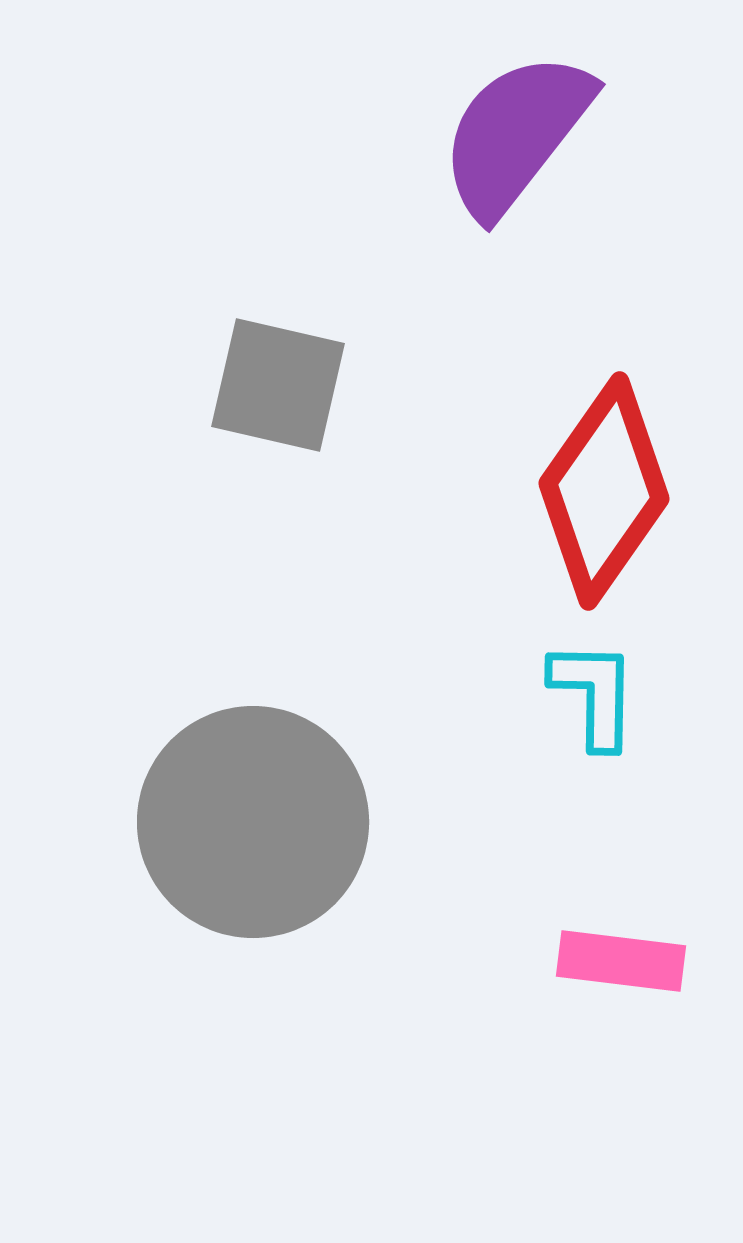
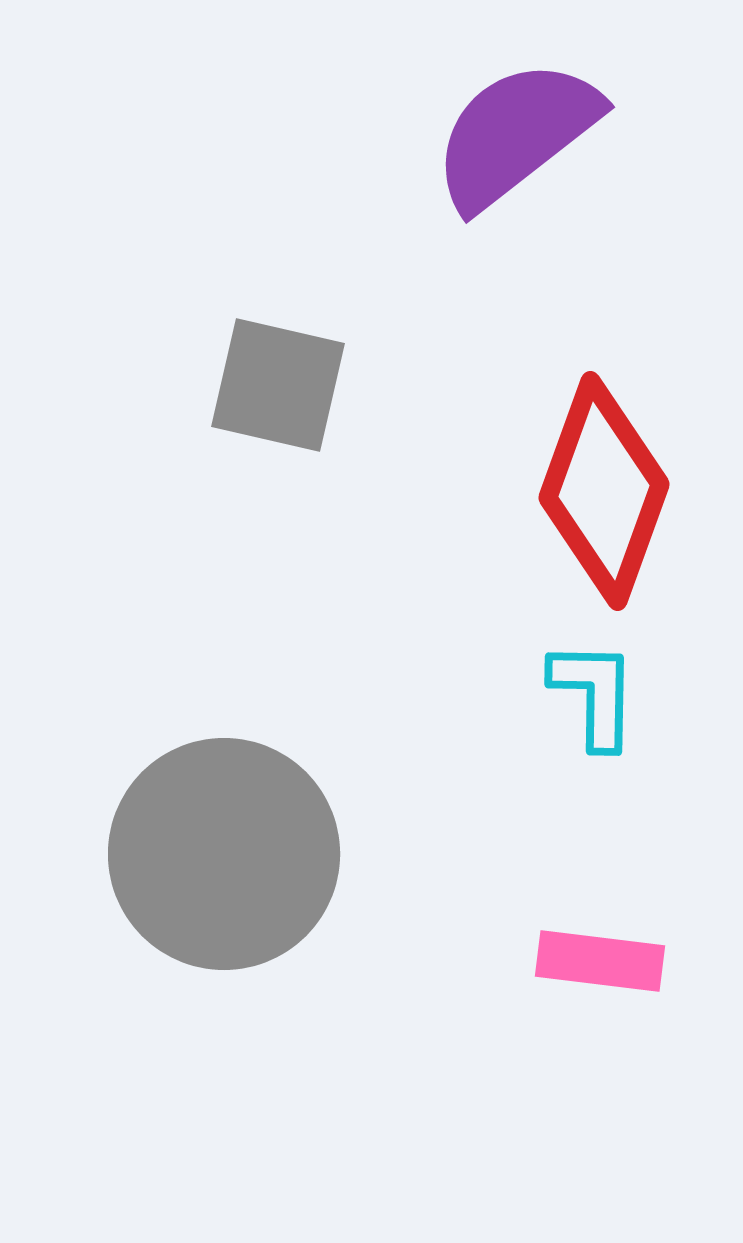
purple semicircle: rotated 14 degrees clockwise
red diamond: rotated 15 degrees counterclockwise
gray circle: moved 29 px left, 32 px down
pink rectangle: moved 21 px left
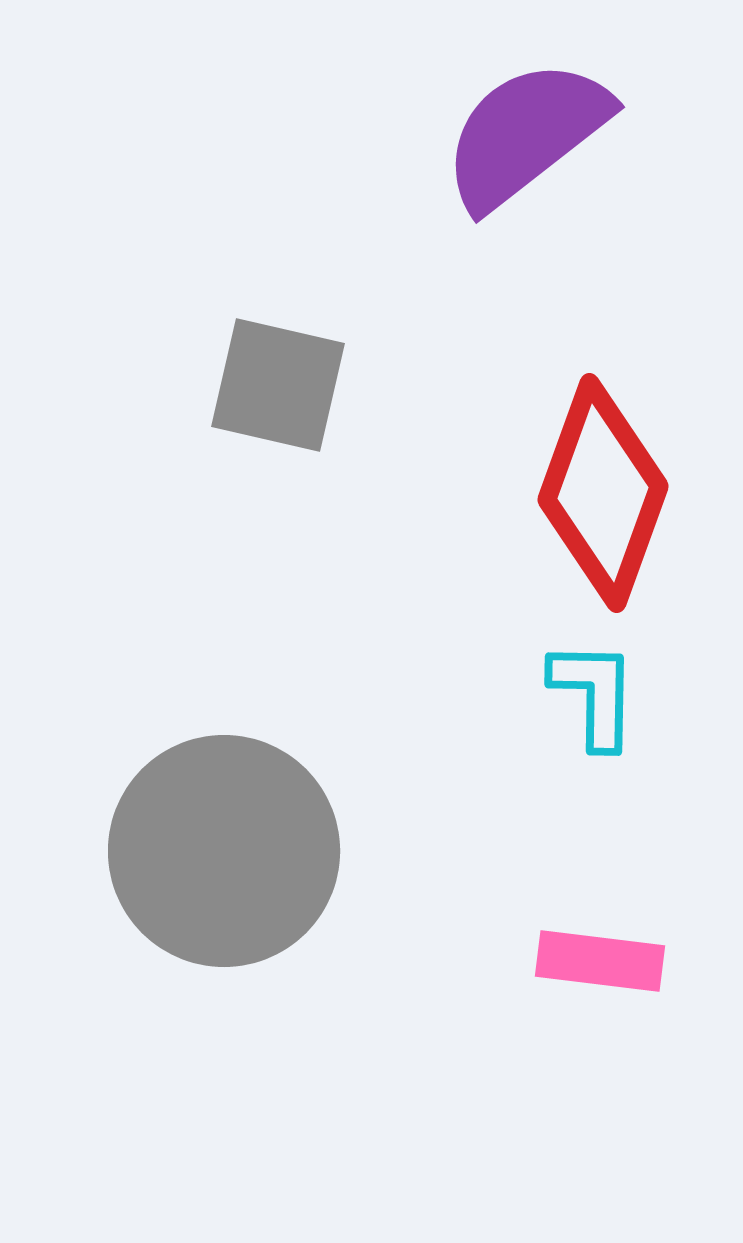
purple semicircle: moved 10 px right
red diamond: moved 1 px left, 2 px down
gray circle: moved 3 px up
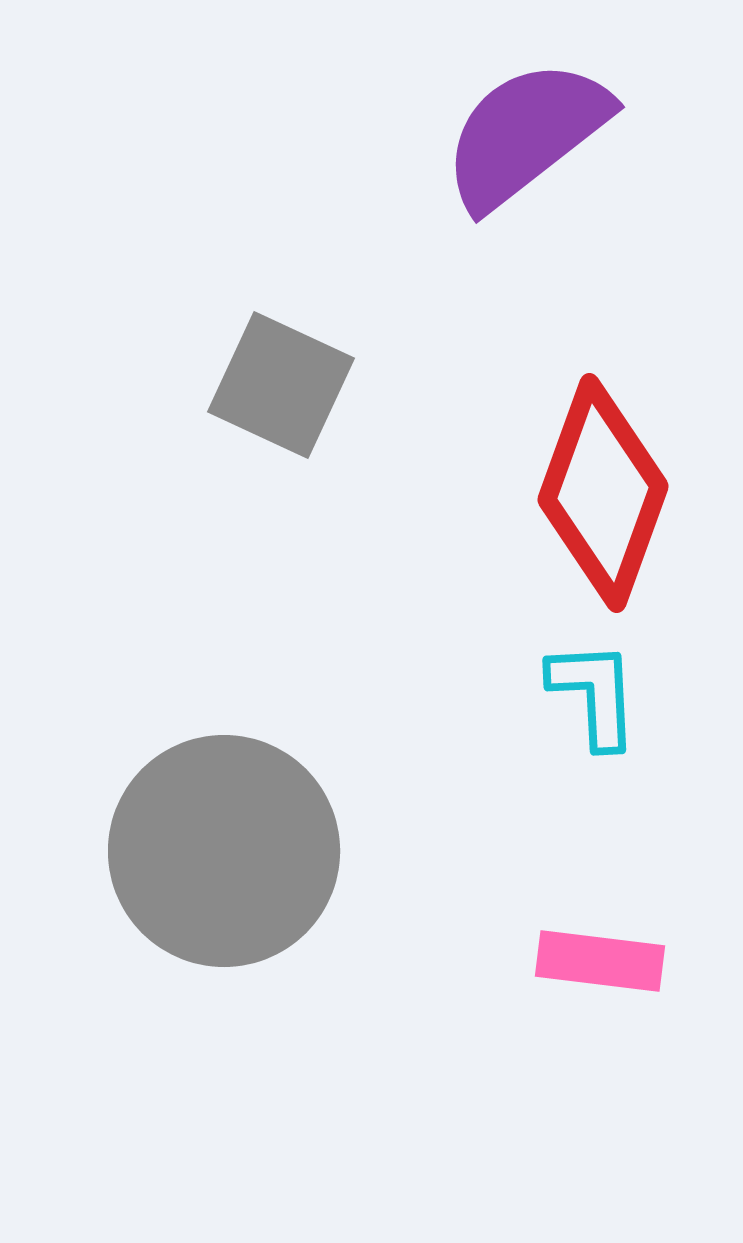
gray square: moved 3 px right; rotated 12 degrees clockwise
cyan L-shape: rotated 4 degrees counterclockwise
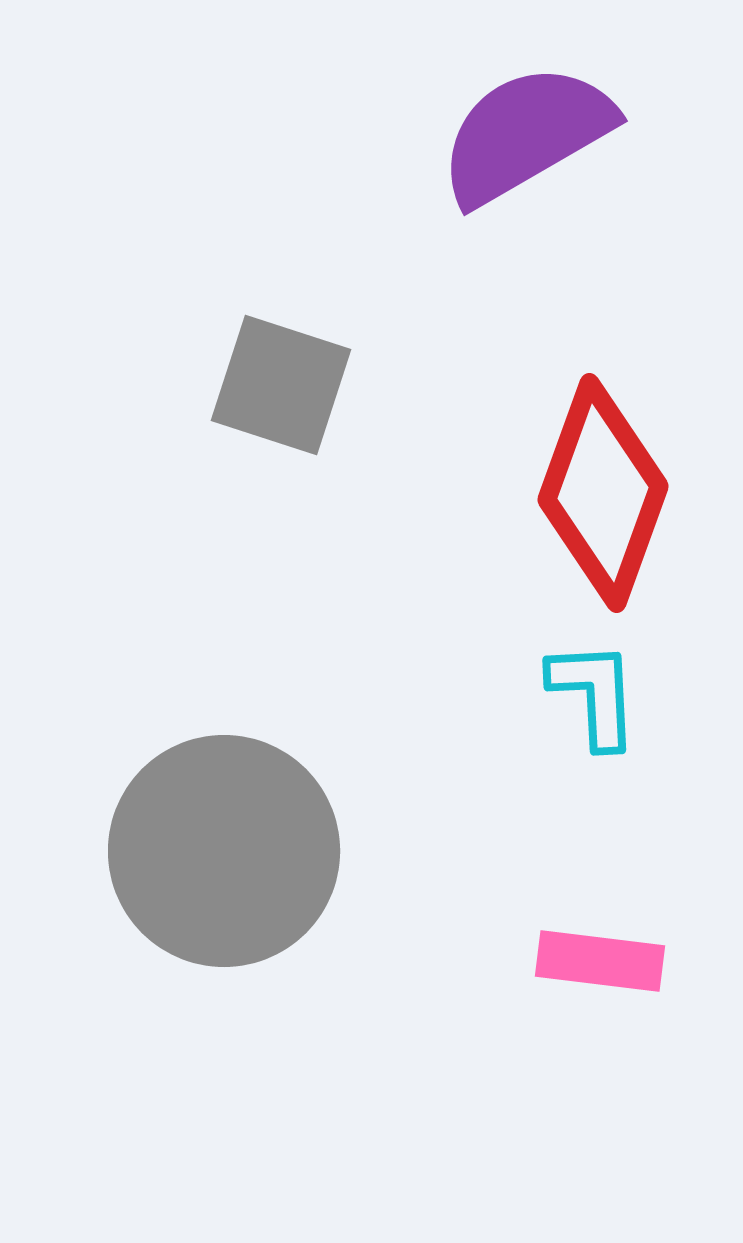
purple semicircle: rotated 8 degrees clockwise
gray square: rotated 7 degrees counterclockwise
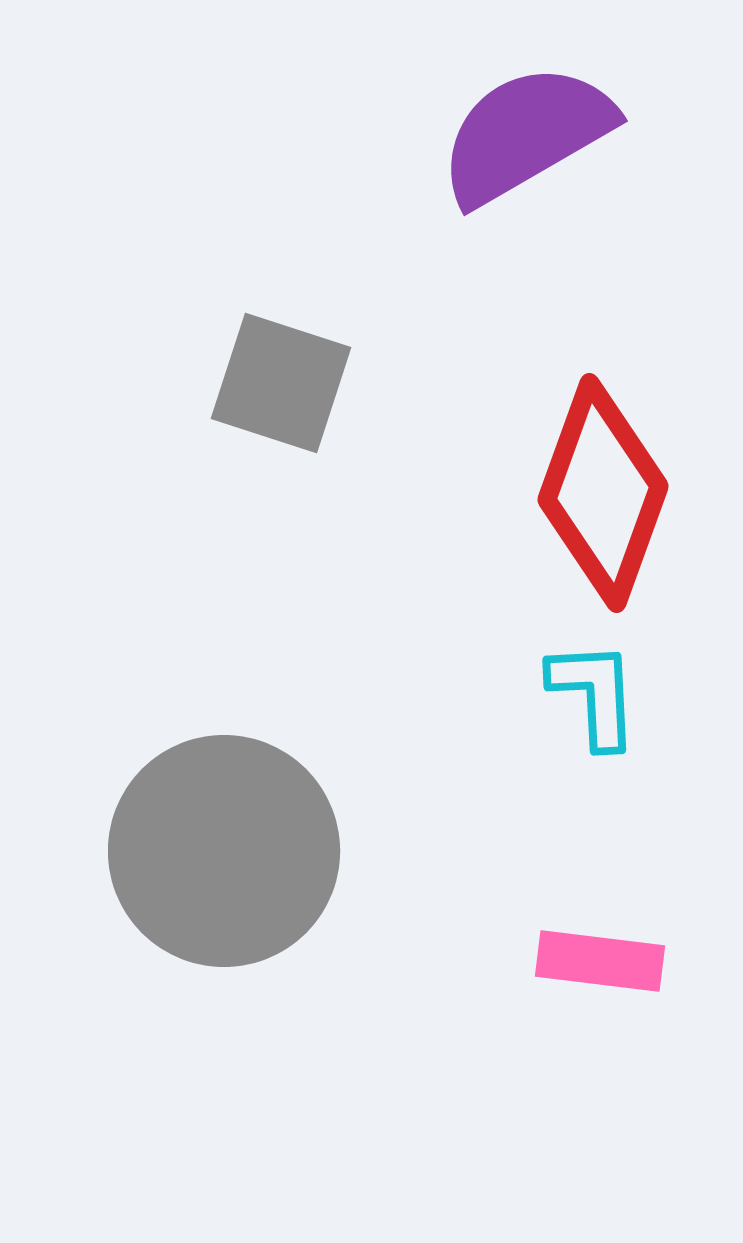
gray square: moved 2 px up
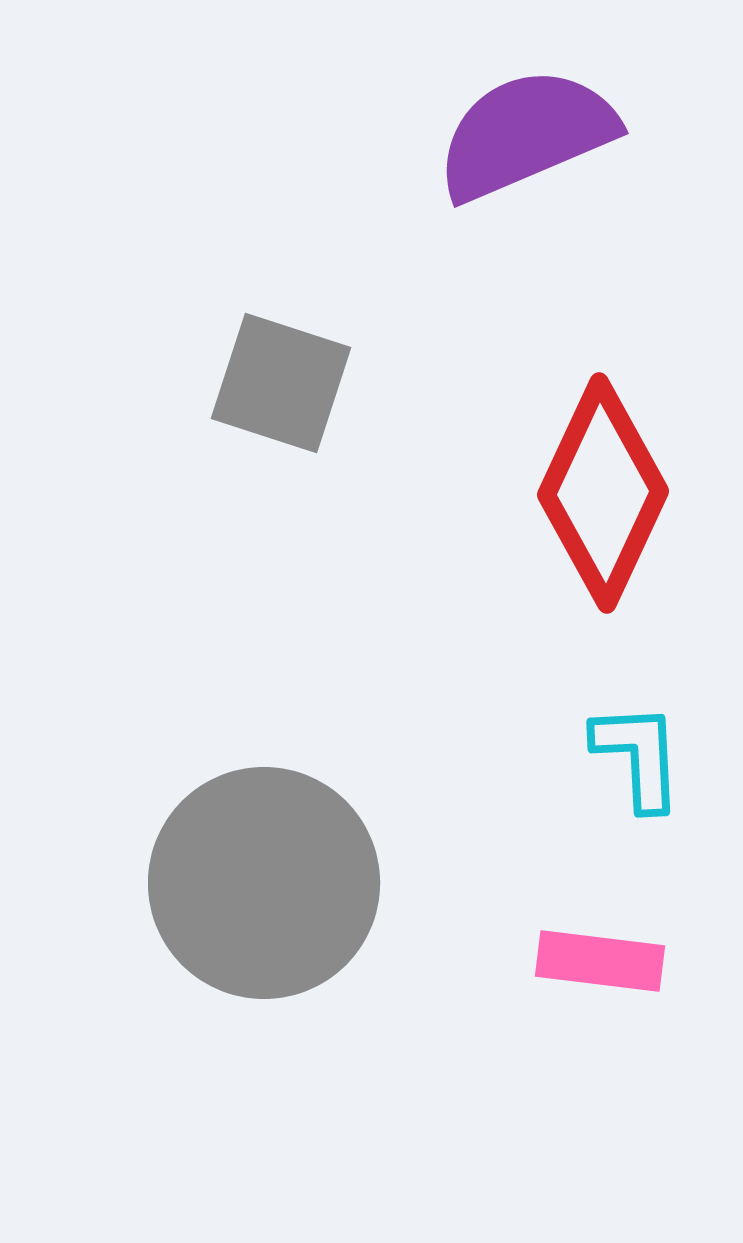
purple semicircle: rotated 7 degrees clockwise
red diamond: rotated 5 degrees clockwise
cyan L-shape: moved 44 px right, 62 px down
gray circle: moved 40 px right, 32 px down
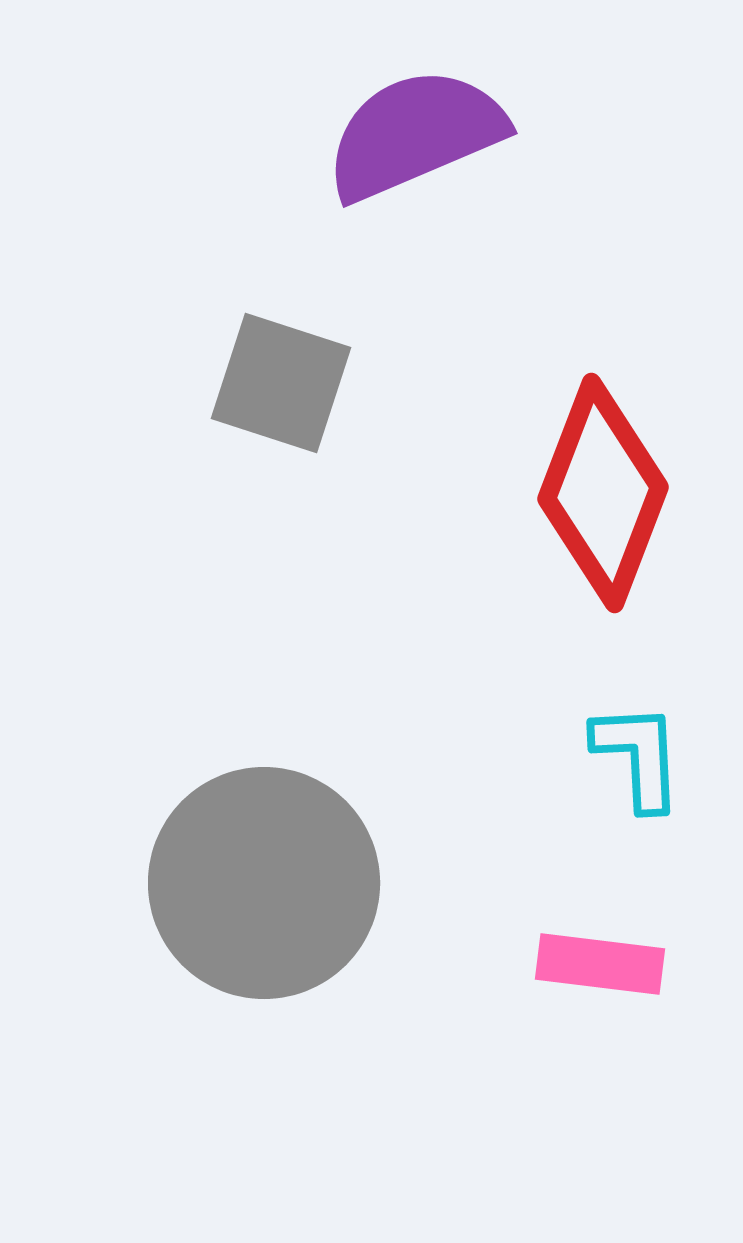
purple semicircle: moved 111 px left
red diamond: rotated 4 degrees counterclockwise
pink rectangle: moved 3 px down
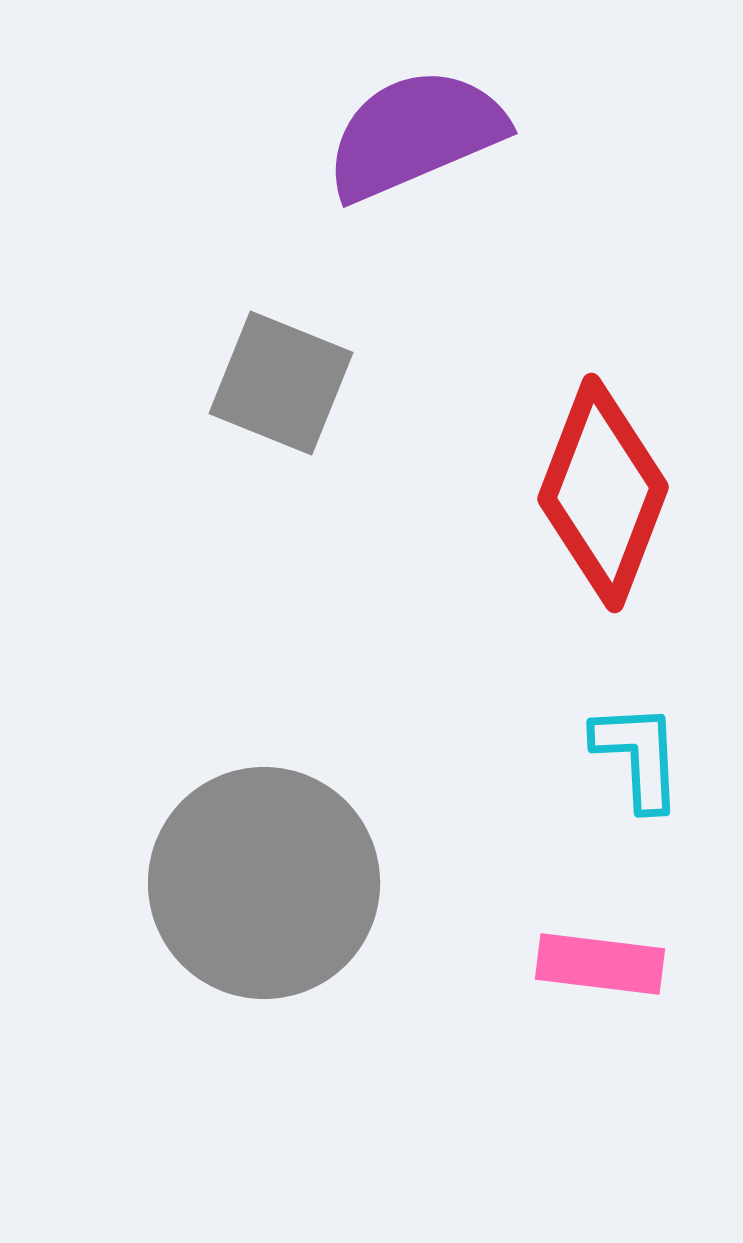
gray square: rotated 4 degrees clockwise
